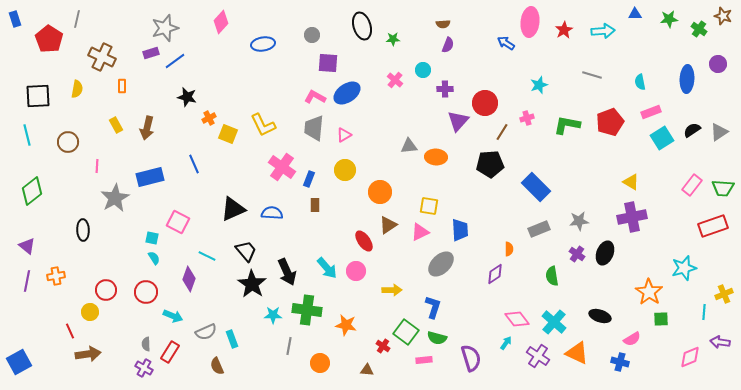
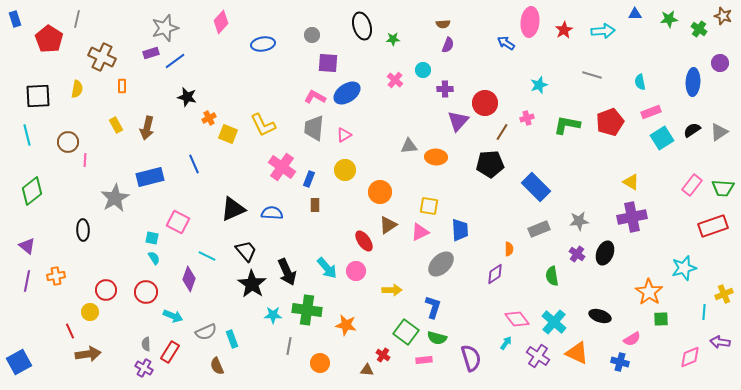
purple circle at (718, 64): moved 2 px right, 1 px up
blue ellipse at (687, 79): moved 6 px right, 3 px down
pink line at (97, 166): moved 12 px left, 6 px up
red cross at (383, 346): moved 9 px down
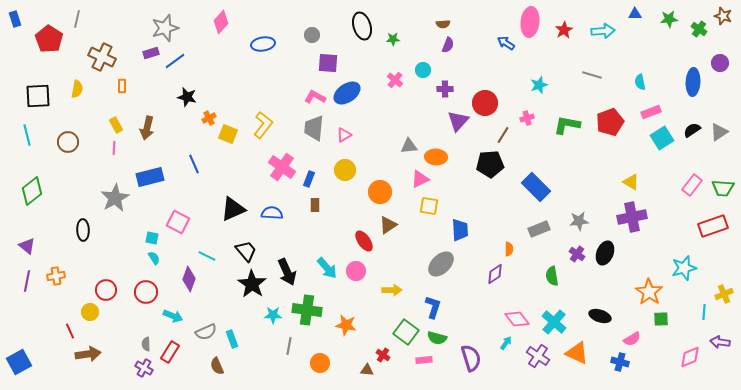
yellow L-shape at (263, 125): rotated 116 degrees counterclockwise
brown line at (502, 132): moved 1 px right, 3 px down
pink line at (85, 160): moved 29 px right, 12 px up
pink triangle at (420, 232): moved 53 px up
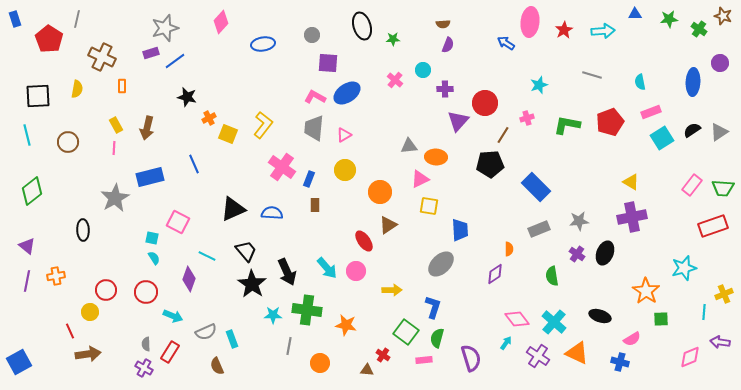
orange star at (649, 292): moved 3 px left, 1 px up
green semicircle at (437, 338): rotated 90 degrees clockwise
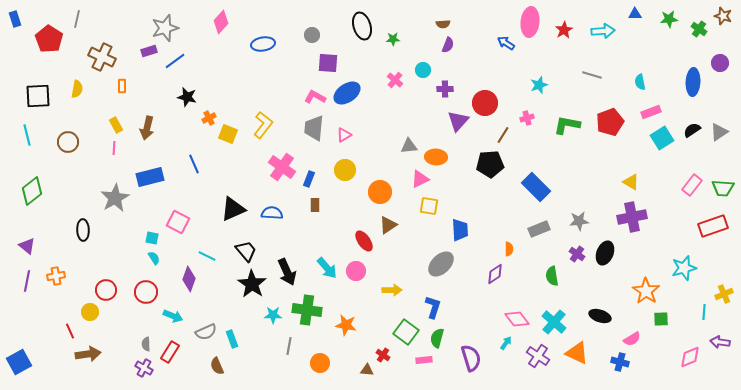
purple rectangle at (151, 53): moved 2 px left, 2 px up
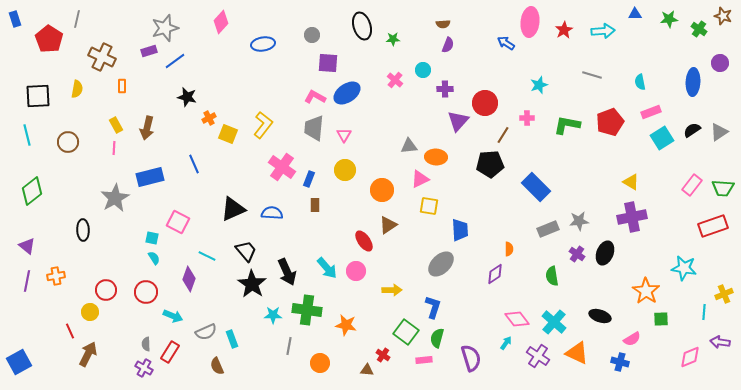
pink cross at (527, 118): rotated 16 degrees clockwise
pink triangle at (344, 135): rotated 28 degrees counterclockwise
orange circle at (380, 192): moved 2 px right, 2 px up
gray rectangle at (539, 229): moved 9 px right
cyan star at (684, 268): rotated 25 degrees clockwise
brown arrow at (88, 354): rotated 55 degrees counterclockwise
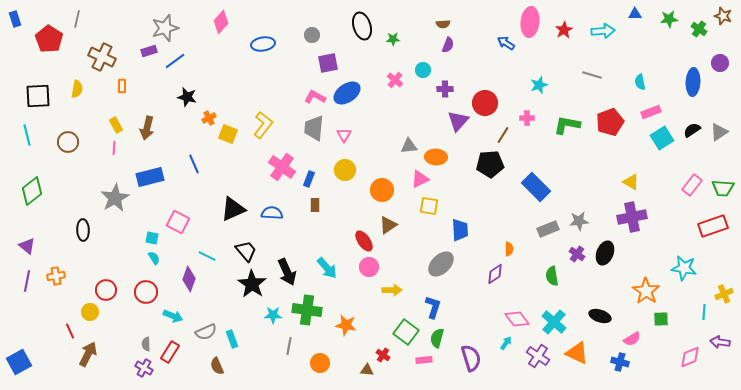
purple square at (328, 63): rotated 15 degrees counterclockwise
pink circle at (356, 271): moved 13 px right, 4 px up
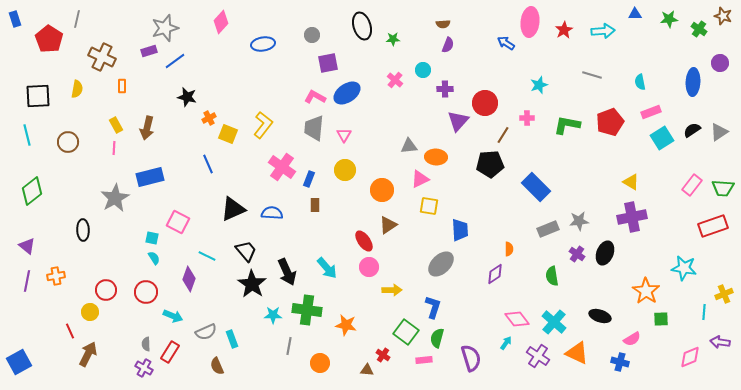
blue line at (194, 164): moved 14 px right
